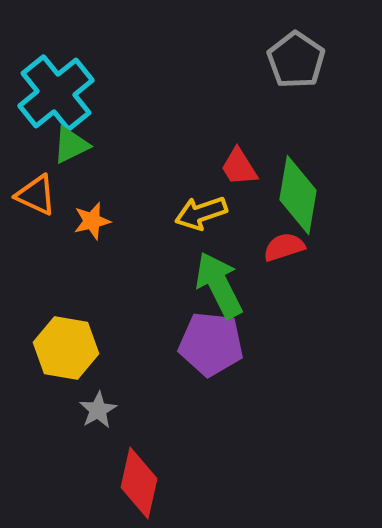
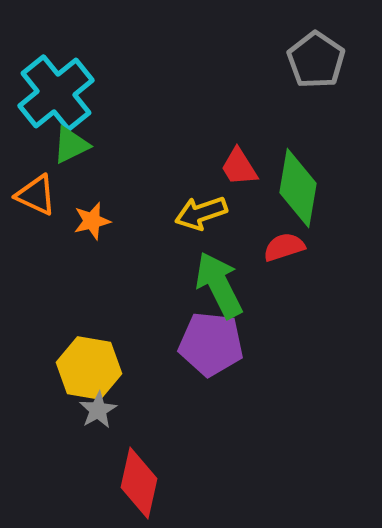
gray pentagon: moved 20 px right
green diamond: moved 7 px up
yellow hexagon: moved 23 px right, 20 px down
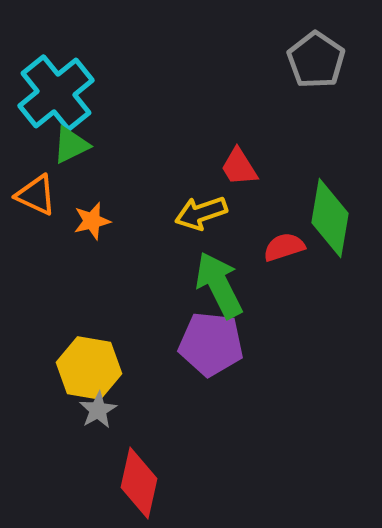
green diamond: moved 32 px right, 30 px down
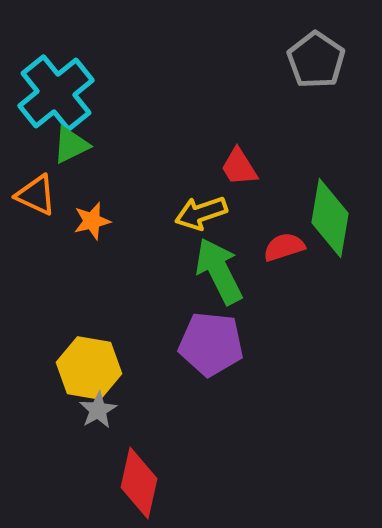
green arrow: moved 14 px up
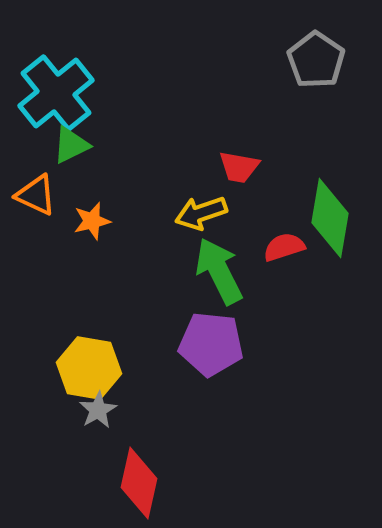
red trapezoid: rotated 48 degrees counterclockwise
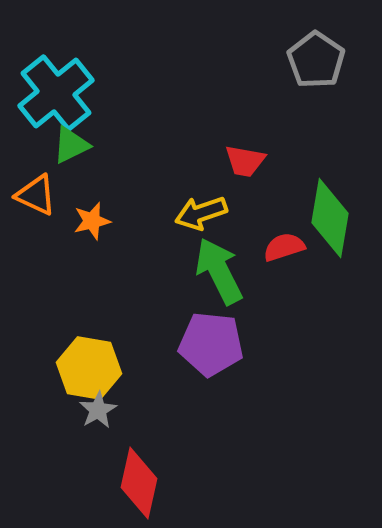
red trapezoid: moved 6 px right, 6 px up
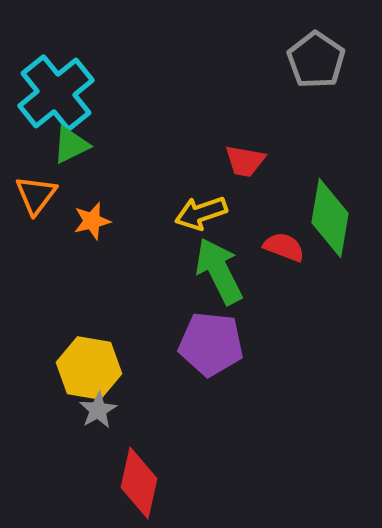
orange triangle: rotated 42 degrees clockwise
red semicircle: rotated 39 degrees clockwise
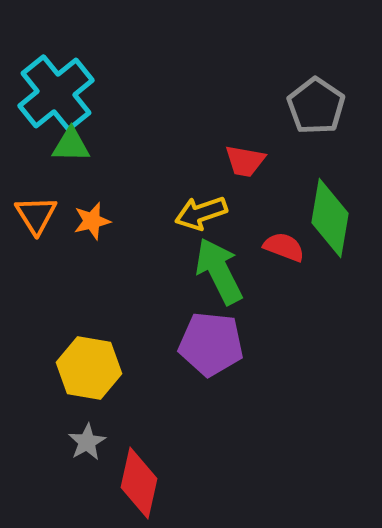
gray pentagon: moved 46 px down
green triangle: rotated 27 degrees clockwise
orange triangle: moved 20 px down; rotated 9 degrees counterclockwise
gray star: moved 11 px left, 32 px down
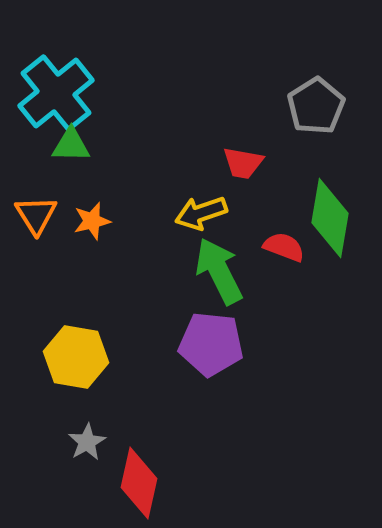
gray pentagon: rotated 6 degrees clockwise
red trapezoid: moved 2 px left, 2 px down
yellow hexagon: moved 13 px left, 11 px up
